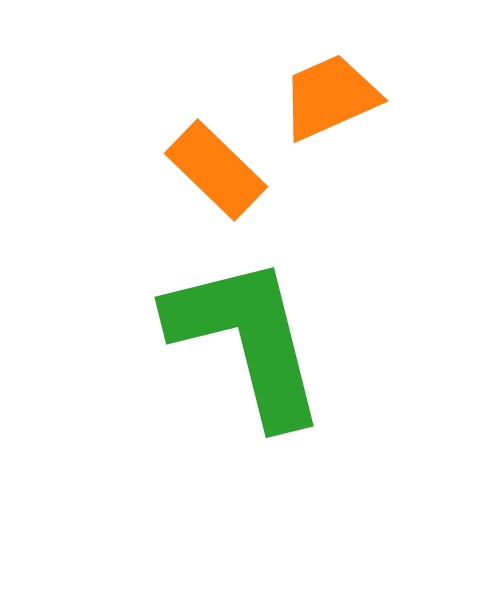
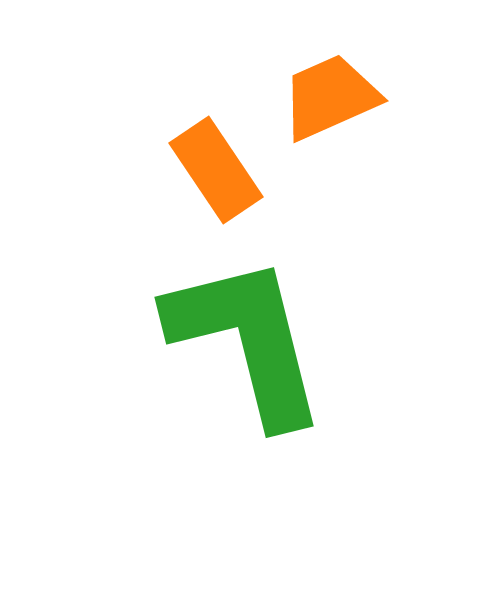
orange rectangle: rotated 12 degrees clockwise
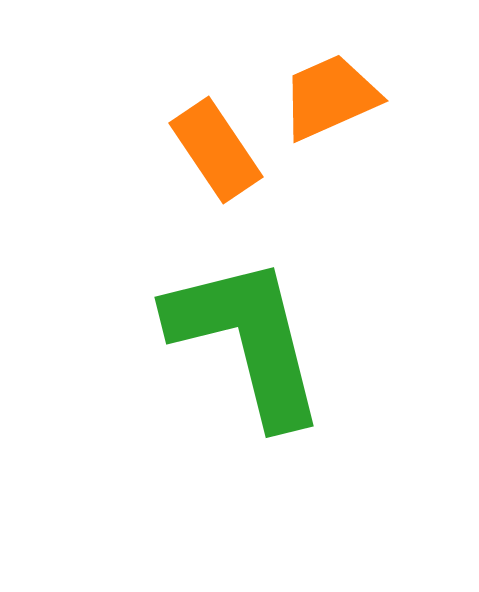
orange rectangle: moved 20 px up
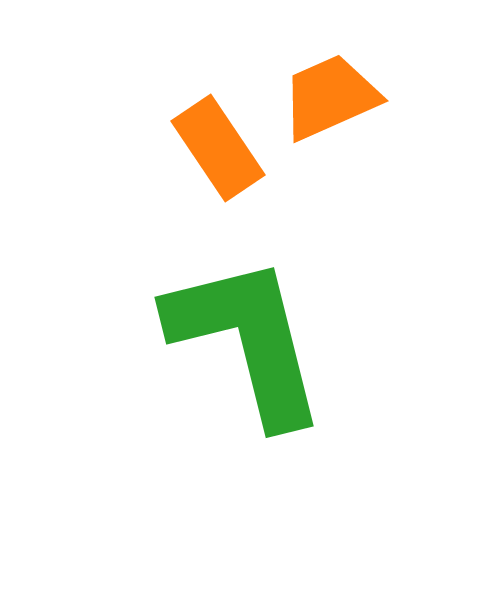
orange rectangle: moved 2 px right, 2 px up
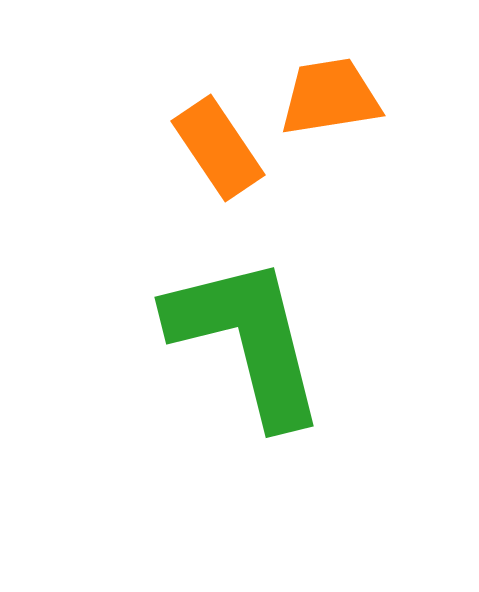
orange trapezoid: rotated 15 degrees clockwise
